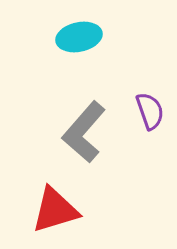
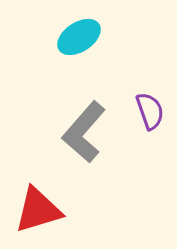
cyan ellipse: rotated 21 degrees counterclockwise
red triangle: moved 17 px left
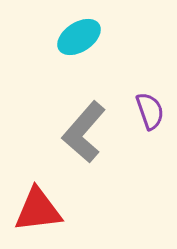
red triangle: rotated 10 degrees clockwise
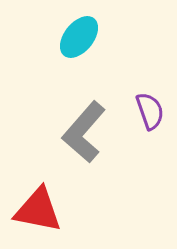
cyan ellipse: rotated 18 degrees counterclockwise
red triangle: rotated 18 degrees clockwise
